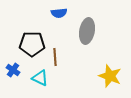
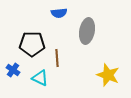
brown line: moved 2 px right, 1 px down
yellow star: moved 2 px left, 1 px up
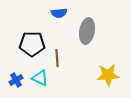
blue cross: moved 3 px right, 10 px down; rotated 24 degrees clockwise
yellow star: rotated 25 degrees counterclockwise
